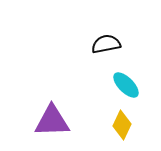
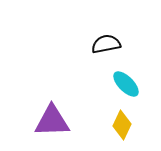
cyan ellipse: moved 1 px up
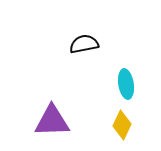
black semicircle: moved 22 px left
cyan ellipse: rotated 36 degrees clockwise
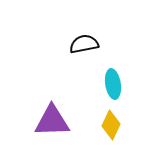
cyan ellipse: moved 13 px left
yellow diamond: moved 11 px left
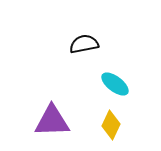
cyan ellipse: moved 2 px right; rotated 44 degrees counterclockwise
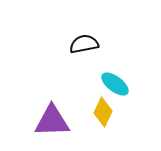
yellow diamond: moved 8 px left, 13 px up
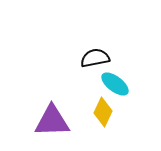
black semicircle: moved 11 px right, 14 px down
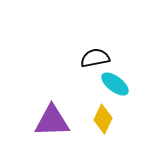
yellow diamond: moved 7 px down
